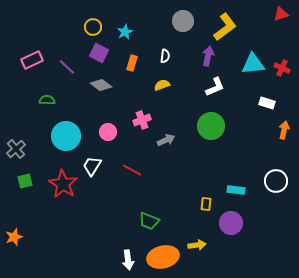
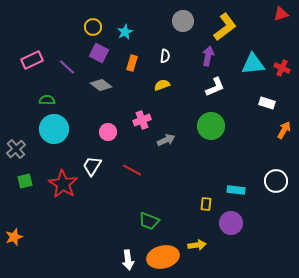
orange arrow: rotated 18 degrees clockwise
cyan circle: moved 12 px left, 7 px up
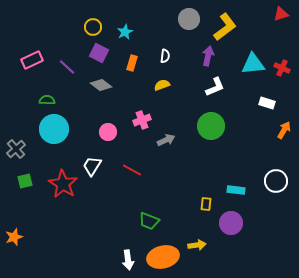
gray circle: moved 6 px right, 2 px up
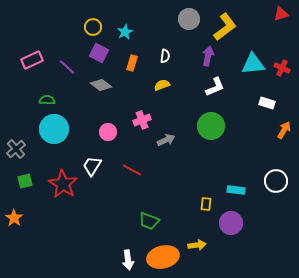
orange star: moved 19 px up; rotated 18 degrees counterclockwise
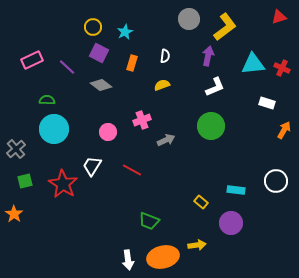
red triangle: moved 2 px left, 3 px down
yellow rectangle: moved 5 px left, 2 px up; rotated 56 degrees counterclockwise
orange star: moved 4 px up
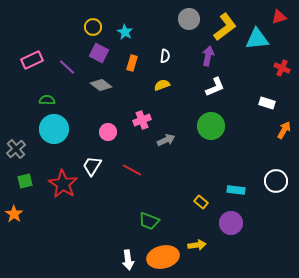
cyan star: rotated 14 degrees counterclockwise
cyan triangle: moved 4 px right, 25 px up
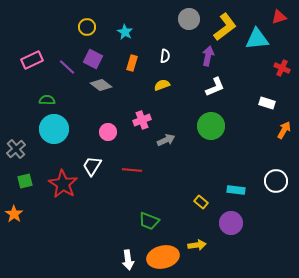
yellow circle: moved 6 px left
purple square: moved 6 px left, 6 px down
red line: rotated 24 degrees counterclockwise
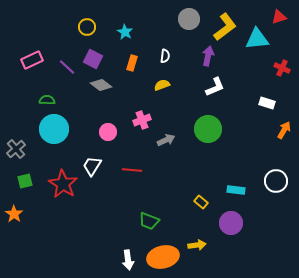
green circle: moved 3 px left, 3 px down
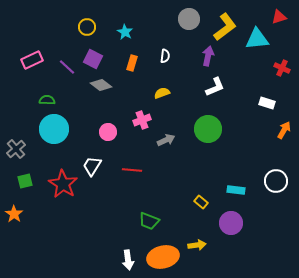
yellow semicircle: moved 8 px down
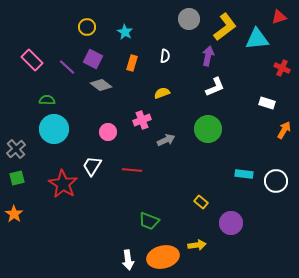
pink rectangle: rotated 70 degrees clockwise
green square: moved 8 px left, 3 px up
cyan rectangle: moved 8 px right, 16 px up
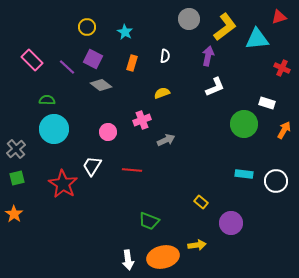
green circle: moved 36 px right, 5 px up
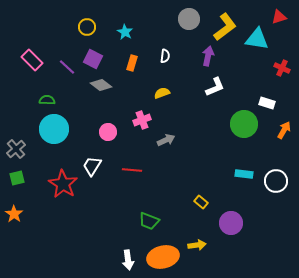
cyan triangle: rotated 15 degrees clockwise
